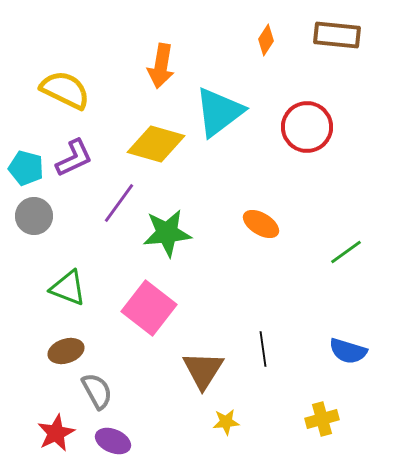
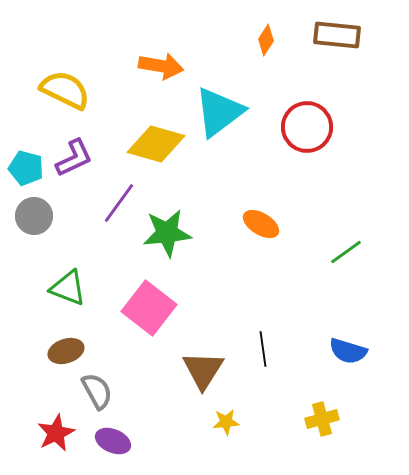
orange arrow: rotated 90 degrees counterclockwise
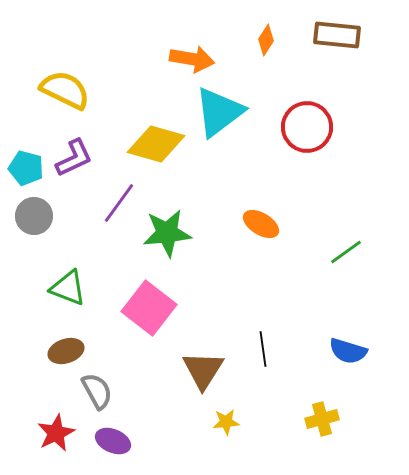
orange arrow: moved 31 px right, 7 px up
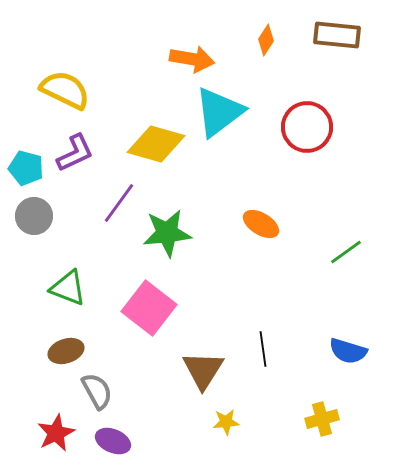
purple L-shape: moved 1 px right, 5 px up
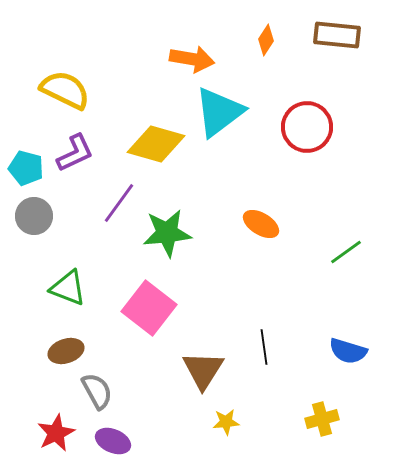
black line: moved 1 px right, 2 px up
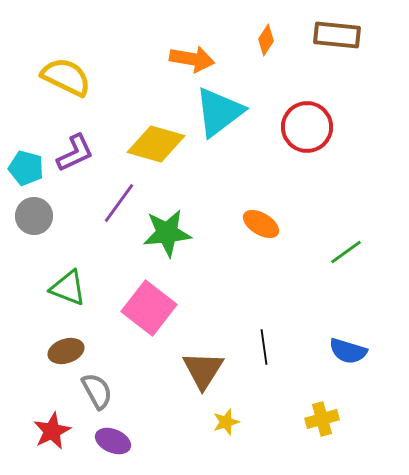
yellow semicircle: moved 1 px right, 13 px up
yellow star: rotated 12 degrees counterclockwise
red star: moved 4 px left, 2 px up
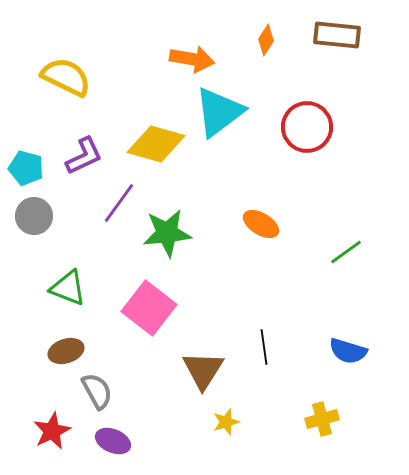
purple L-shape: moved 9 px right, 3 px down
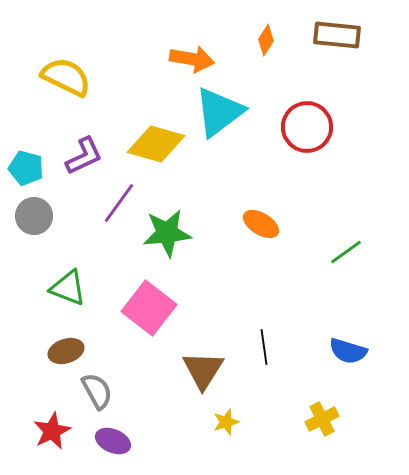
yellow cross: rotated 12 degrees counterclockwise
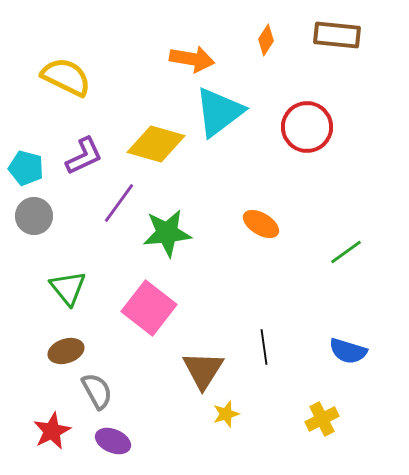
green triangle: rotated 30 degrees clockwise
yellow star: moved 8 px up
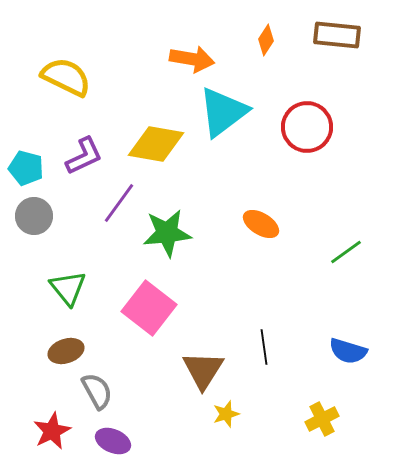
cyan triangle: moved 4 px right
yellow diamond: rotated 6 degrees counterclockwise
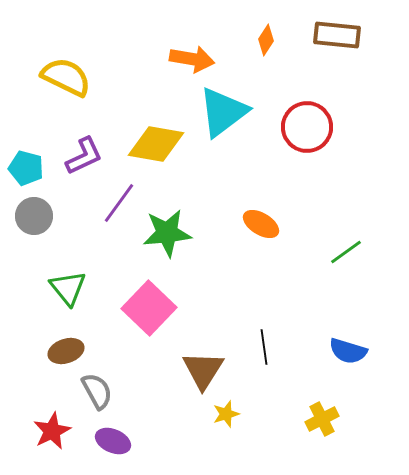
pink square: rotated 6 degrees clockwise
